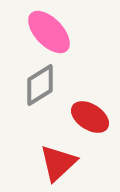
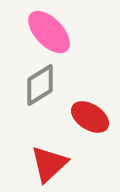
red triangle: moved 9 px left, 1 px down
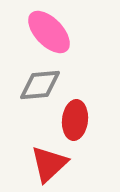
gray diamond: rotated 27 degrees clockwise
red ellipse: moved 15 px left, 3 px down; rotated 63 degrees clockwise
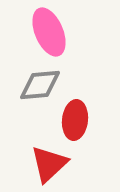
pink ellipse: rotated 21 degrees clockwise
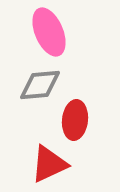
red triangle: rotated 18 degrees clockwise
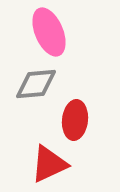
gray diamond: moved 4 px left, 1 px up
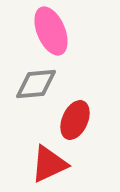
pink ellipse: moved 2 px right, 1 px up
red ellipse: rotated 18 degrees clockwise
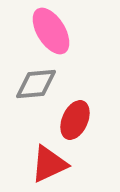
pink ellipse: rotated 9 degrees counterclockwise
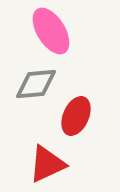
red ellipse: moved 1 px right, 4 px up
red triangle: moved 2 px left
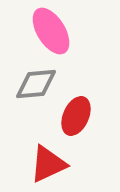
red triangle: moved 1 px right
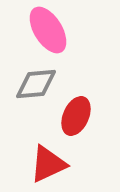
pink ellipse: moved 3 px left, 1 px up
